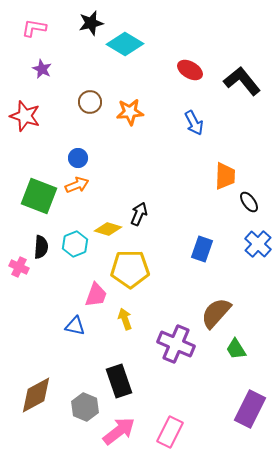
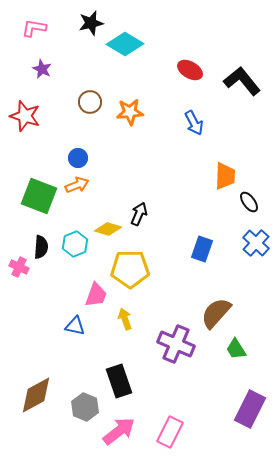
blue cross: moved 2 px left, 1 px up
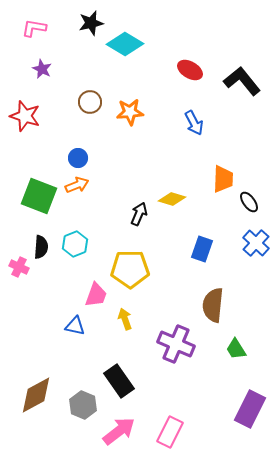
orange trapezoid: moved 2 px left, 3 px down
yellow diamond: moved 64 px right, 30 px up
brown semicircle: moved 3 px left, 8 px up; rotated 36 degrees counterclockwise
black rectangle: rotated 16 degrees counterclockwise
gray hexagon: moved 2 px left, 2 px up
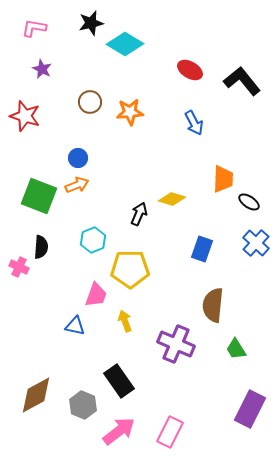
black ellipse: rotated 20 degrees counterclockwise
cyan hexagon: moved 18 px right, 4 px up
yellow arrow: moved 2 px down
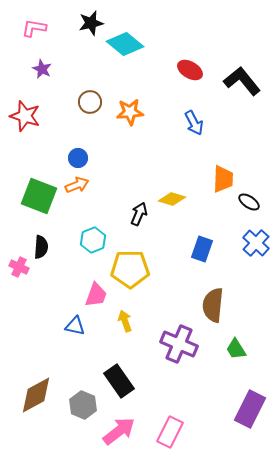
cyan diamond: rotated 9 degrees clockwise
purple cross: moved 3 px right
